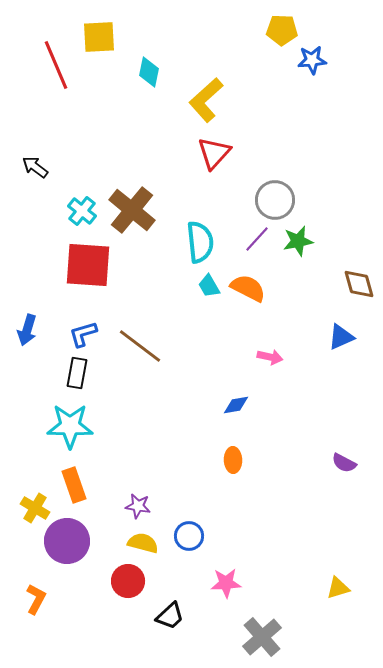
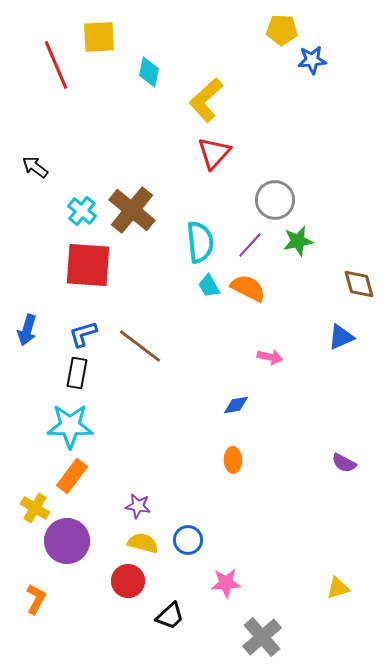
purple line: moved 7 px left, 6 px down
orange rectangle: moved 2 px left, 9 px up; rotated 56 degrees clockwise
blue circle: moved 1 px left, 4 px down
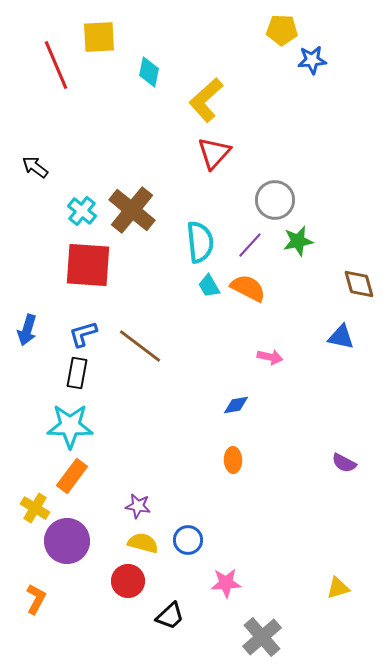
blue triangle: rotated 36 degrees clockwise
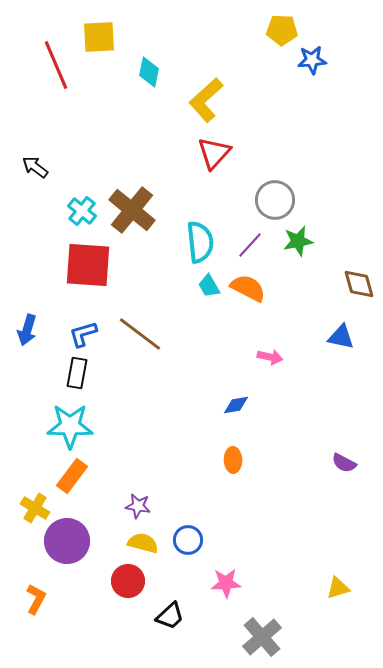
brown line: moved 12 px up
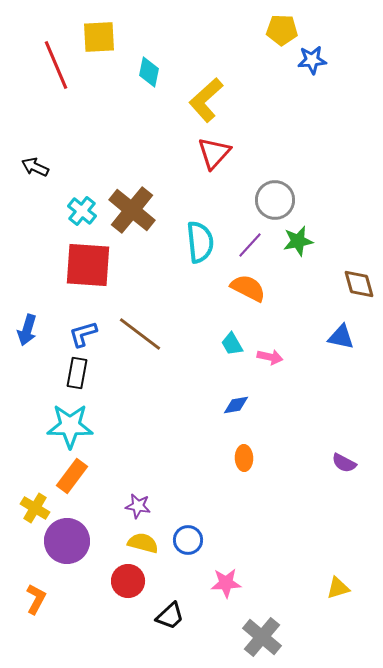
black arrow: rotated 12 degrees counterclockwise
cyan trapezoid: moved 23 px right, 58 px down
orange ellipse: moved 11 px right, 2 px up
gray cross: rotated 9 degrees counterclockwise
